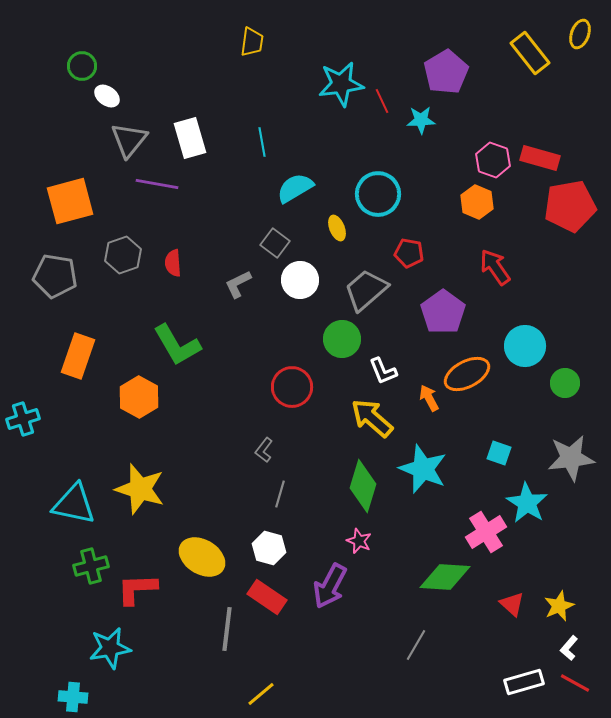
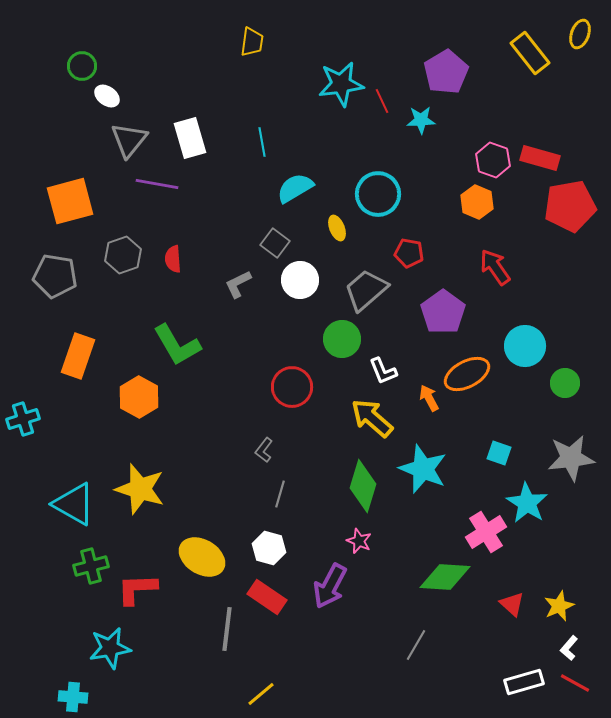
red semicircle at (173, 263): moved 4 px up
cyan triangle at (74, 504): rotated 18 degrees clockwise
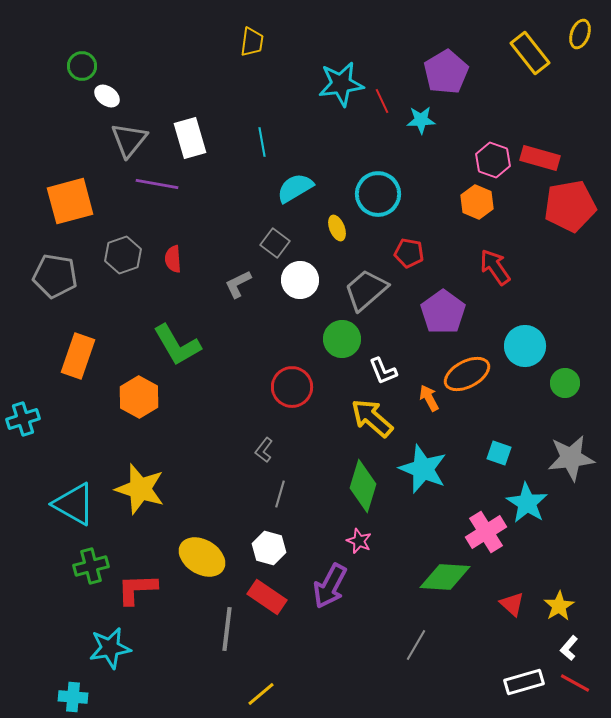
yellow star at (559, 606): rotated 8 degrees counterclockwise
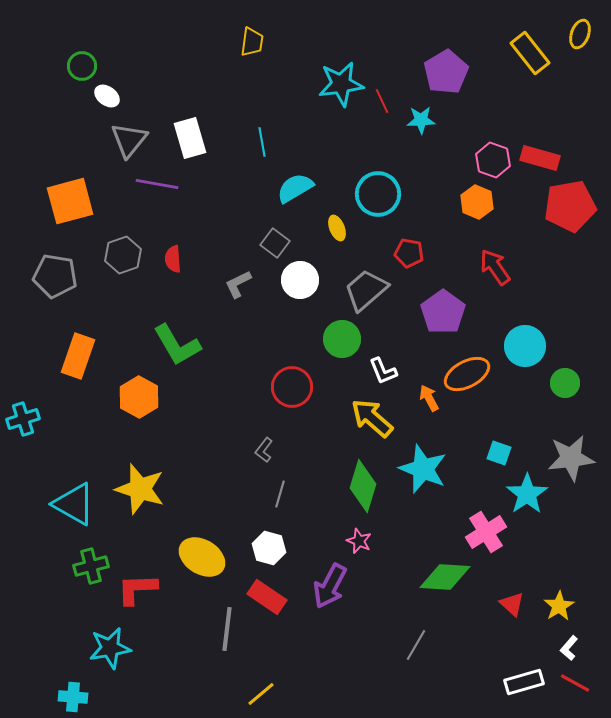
cyan star at (527, 503): moved 9 px up; rotated 6 degrees clockwise
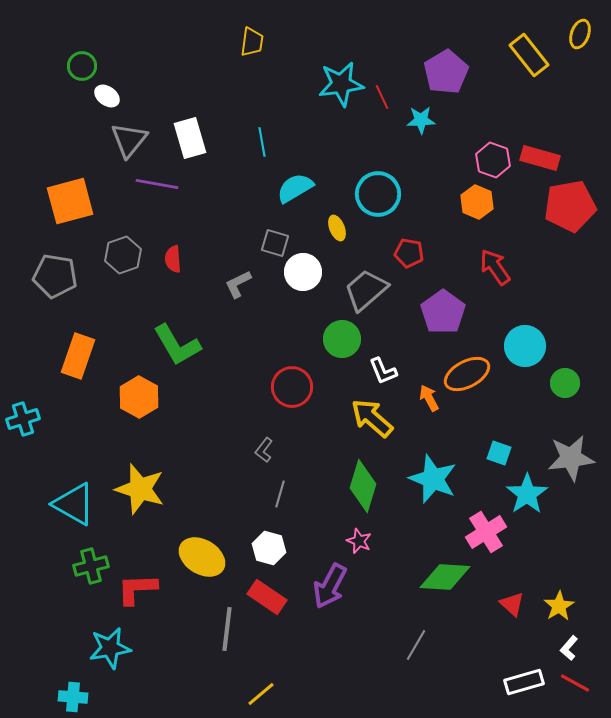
yellow rectangle at (530, 53): moved 1 px left, 2 px down
red line at (382, 101): moved 4 px up
gray square at (275, 243): rotated 20 degrees counterclockwise
white circle at (300, 280): moved 3 px right, 8 px up
cyan star at (423, 469): moved 10 px right, 10 px down
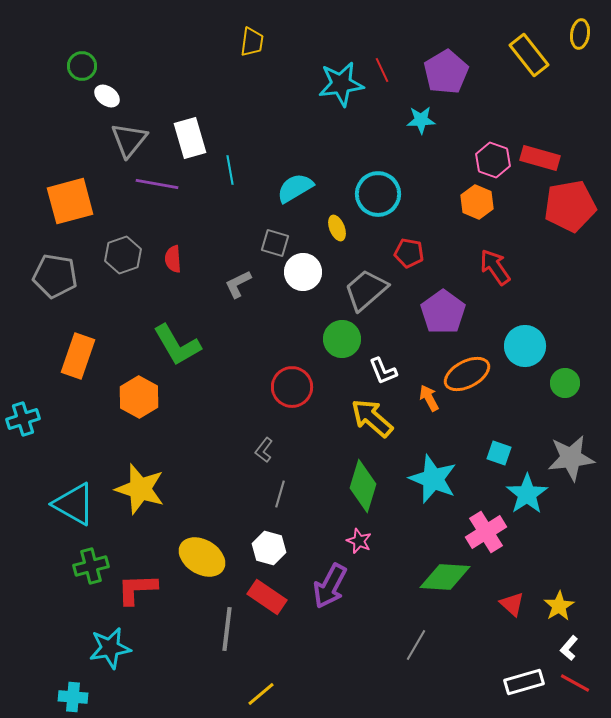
yellow ellipse at (580, 34): rotated 12 degrees counterclockwise
red line at (382, 97): moved 27 px up
cyan line at (262, 142): moved 32 px left, 28 px down
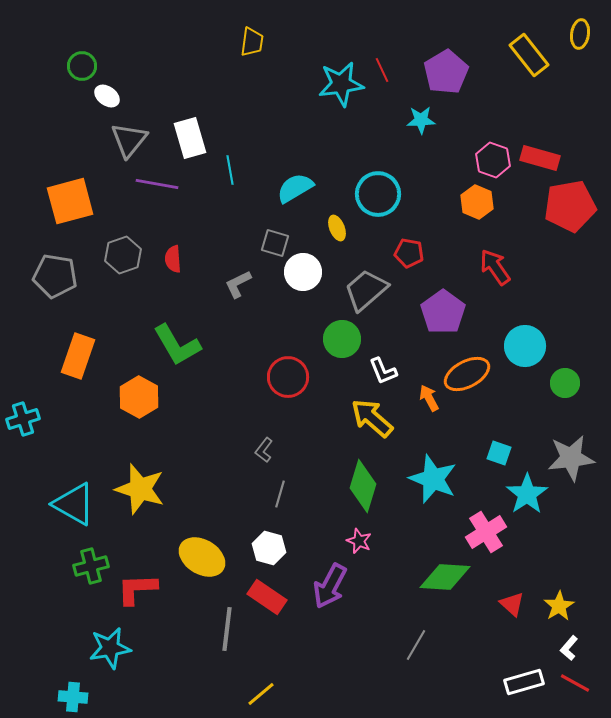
red circle at (292, 387): moved 4 px left, 10 px up
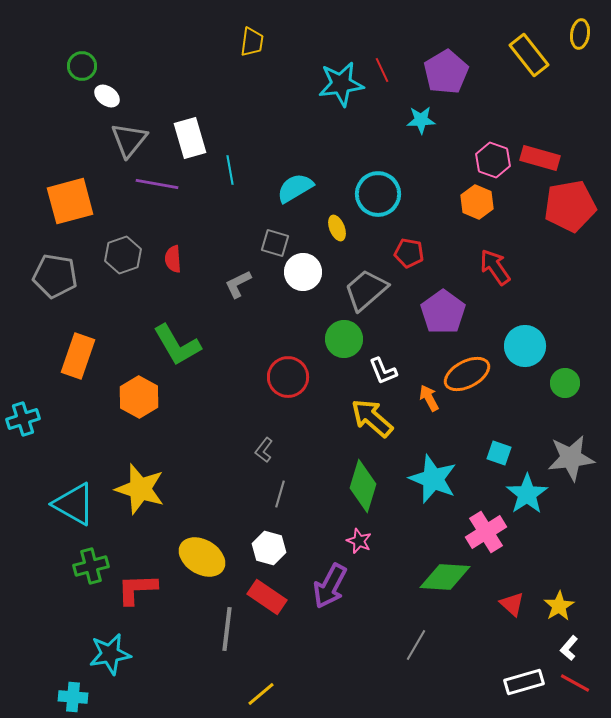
green circle at (342, 339): moved 2 px right
cyan star at (110, 648): moved 6 px down
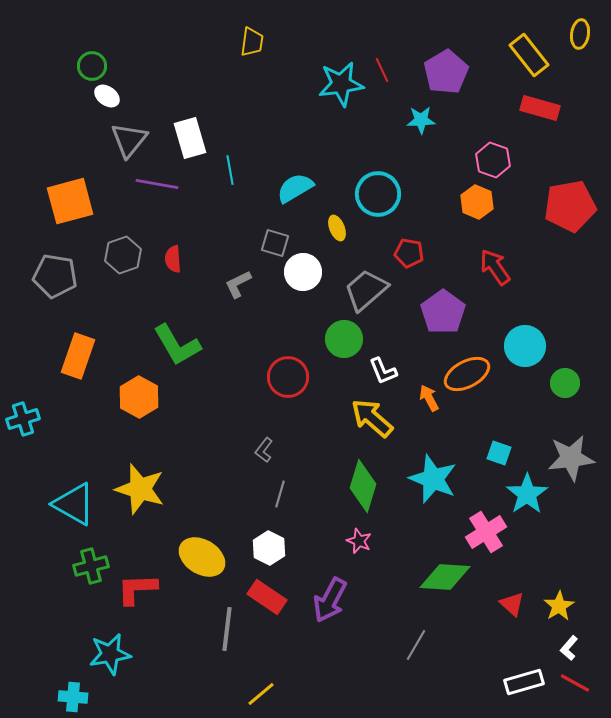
green circle at (82, 66): moved 10 px right
red rectangle at (540, 158): moved 50 px up
white hexagon at (269, 548): rotated 12 degrees clockwise
purple arrow at (330, 586): moved 14 px down
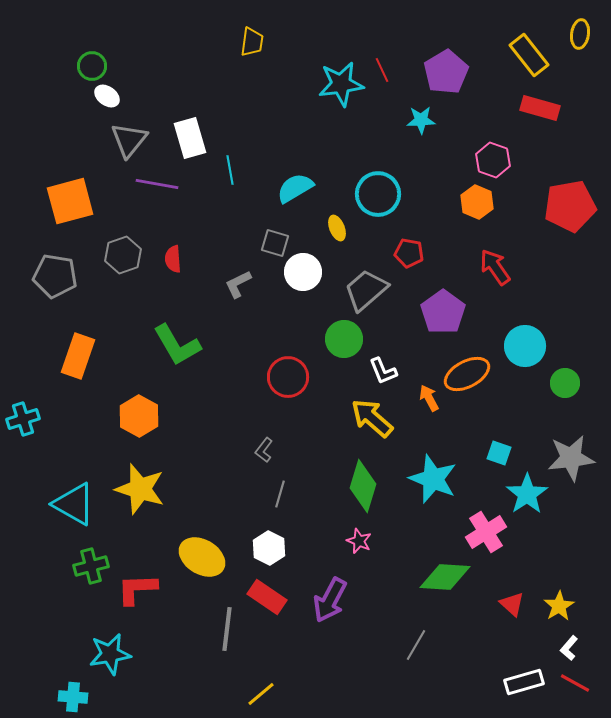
orange hexagon at (139, 397): moved 19 px down
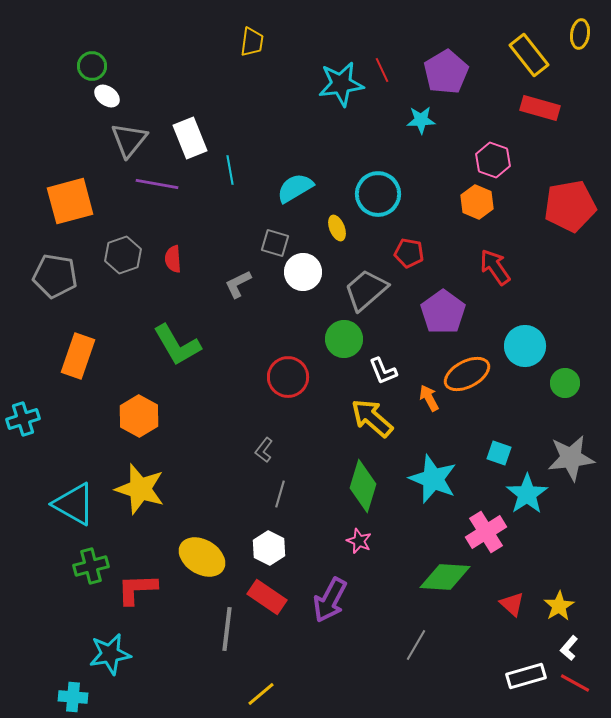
white rectangle at (190, 138): rotated 6 degrees counterclockwise
white rectangle at (524, 682): moved 2 px right, 6 px up
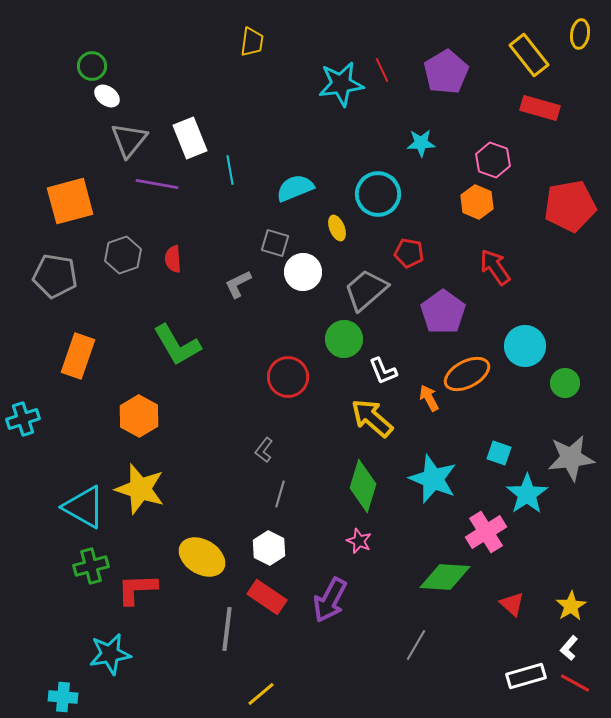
cyan star at (421, 120): moved 23 px down
cyan semicircle at (295, 188): rotated 9 degrees clockwise
cyan triangle at (74, 504): moved 10 px right, 3 px down
yellow star at (559, 606): moved 12 px right
cyan cross at (73, 697): moved 10 px left
